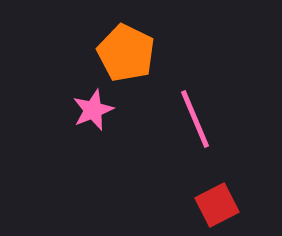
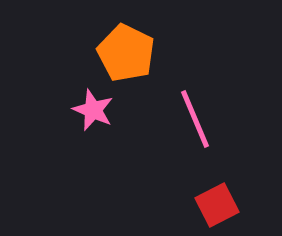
pink star: rotated 27 degrees counterclockwise
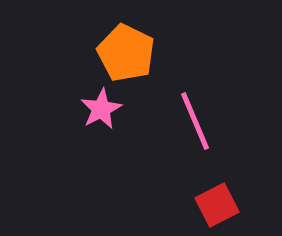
pink star: moved 8 px right, 1 px up; rotated 21 degrees clockwise
pink line: moved 2 px down
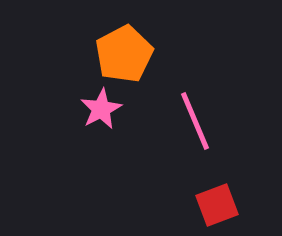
orange pentagon: moved 2 px left, 1 px down; rotated 18 degrees clockwise
red square: rotated 6 degrees clockwise
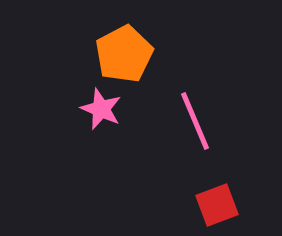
pink star: rotated 21 degrees counterclockwise
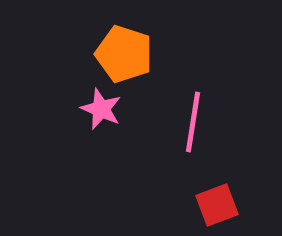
orange pentagon: rotated 26 degrees counterclockwise
pink line: moved 2 px left, 1 px down; rotated 32 degrees clockwise
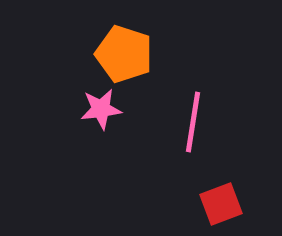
pink star: rotated 30 degrees counterclockwise
red square: moved 4 px right, 1 px up
